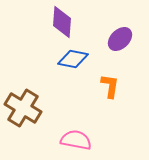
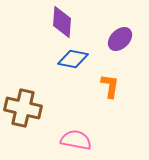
brown cross: rotated 18 degrees counterclockwise
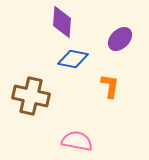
brown cross: moved 8 px right, 12 px up
pink semicircle: moved 1 px right, 1 px down
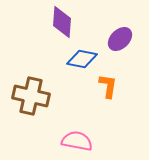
blue diamond: moved 9 px right
orange L-shape: moved 2 px left
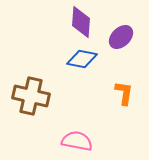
purple diamond: moved 19 px right
purple ellipse: moved 1 px right, 2 px up
orange L-shape: moved 16 px right, 7 px down
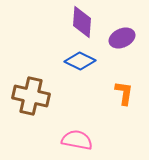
purple diamond: moved 1 px right
purple ellipse: moved 1 px right, 1 px down; rotated 20 degrees clockwise
blue diamond: moved 2 px left, 2 px down; rotated 16 degrees clockwise
pink semicircle: moved 1 px up
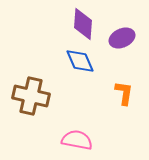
purple diamond: moved 1 px right, 2 px down
blue diamond: rotated 40 degrees clockwise
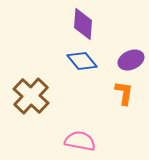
purple ellipse: moved 9 px right, 22 px down
blue diamond: moved 2 px right; rotated 16 degrees counterclockwise
brown cross: rotated 30 degrees clockwise
pink semicircle: moved 3 px right, 1 px down
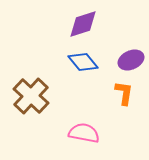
purple diamond: rotated 68 degrees clockwise
blue diamond: moved 1 px right, 1 px down
pink semicircle: moved 4 px right, 8 px up
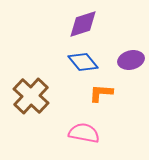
purple ellipse: rotated 10 degrees clockwise
orange L-shape: moved 23 px left; rotated 95 degrees counterclockwise
